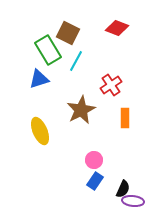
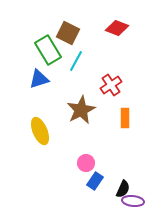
pink circle: moved 8 px left, 3 px down
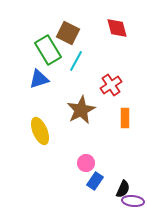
red diamond: rotated 55 degrees clockwise
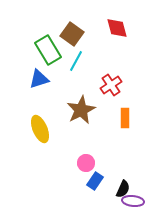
brown square: moved 4 px right, 1 px down; rotated 10 degrees clockwise
yellow ellipse: moved 2 px up
